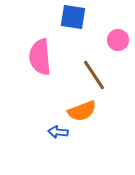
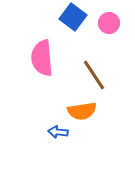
blue square: rotated 28 degrees clockwise
pink circle: moved 9 px left, 17 px up
pink semicircle: moved 2 px right, 1 px down
orange semicircle: rotated 12 degrees clockwise
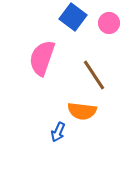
pink semicircle: rotated 24 degrees clockwise
orange semicircle: rotated 16 degrees clockwise
blue arrow: rotated 72 degrees counterclockwise
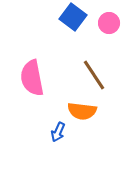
pink semicircle: moved 10 px left, 20 px down; rotated 30 degrees counterclockwise
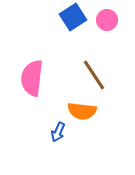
blue square: rotated 20 degrees clockwise
pink circle: moved 2 px left, 3 px up
pink semicircle: rotated 18 degrees clockwise
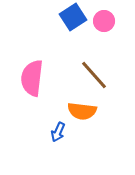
pink circle: moved 3 px left, 1 px down
brown line: rotated 8 degrees counterclockwise
